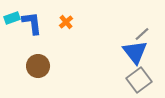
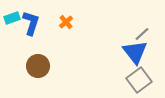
blue L-shape: moved 1 px left; rotated 25 degrees clockwise
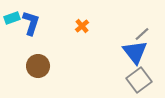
orange cross: moved 16 px right, 4 px down
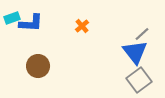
blue L-shape: rotated 75 degrees clockwise
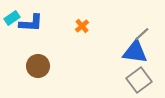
cyan rectangle: rotated 14 degrees counterclockwise
blue triangle: rotated 44 degrees counterclockwise
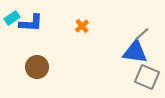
brown circle: moved 1 px left, 1 px down
gray square: moved 8 px right, 3 px up; rotated 30 degrees counterclockwise
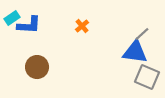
blue L-shape: moved 2 px left, 2 px down
